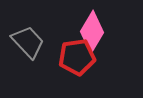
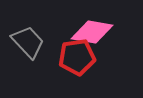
pink diamond: rotated 69 degrees clockwise
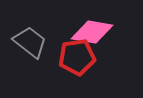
gray trapezoid: moved 2 px right; rotated 9 degrees counterclockwise
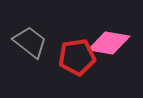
pink diamond: moved 17 px right, 11 px down
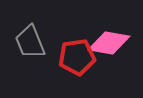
gray trapezoid: rotated 150 degrees counterclockwise
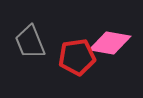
pink diamond: moved 1 px right
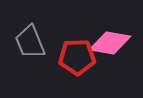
red pentagon: rotated 6 degrees clockwise
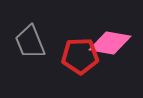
red pentagon: moved 3 px right, 1 px up
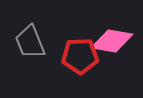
pink diamond: moved 2 px right, 2 px up
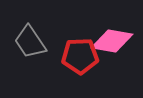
gray trapezoid: rotated 12 degrees counterclockwise
